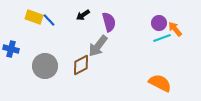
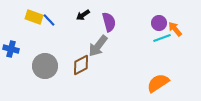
orange semicircle: moved 2 px left; rotated 60 degrees counterclockwise
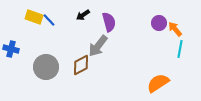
cyan line: moved 18 px right, 11 px down; rotated 60 degrees counterclockwise
gray circle: moved 1 px right, 1 px down
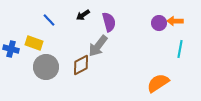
yellow rectangle: moved 26 px down
orange arrow: moved 8 px up; rotated 49 degrees counterclockwise
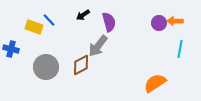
yellow rectangle: moved 16 px up
orange semicircle: moved 3 px left
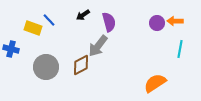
purple circle: moved 2 px left
yellow rectangle: moved 1 px left, 1 px down
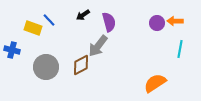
blue cross: moved 1 px right, 1 px down
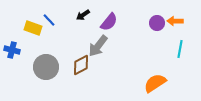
purple semicircle: rotated 54 degrees clockwise
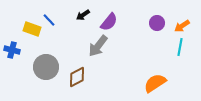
orange arrow: moved 7 px right, 5 px down; rotated 35 degrees counterclockwise
yellow rectangle: moved 1 px left, 1 px down
cyan line: moved 2 px up
brown diamond: moved 4 px left, 12 px down
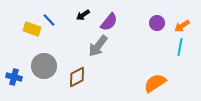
blue cross: moved 2 px right, 27 px down
gray circle: moved 2 px left, 1 px up
